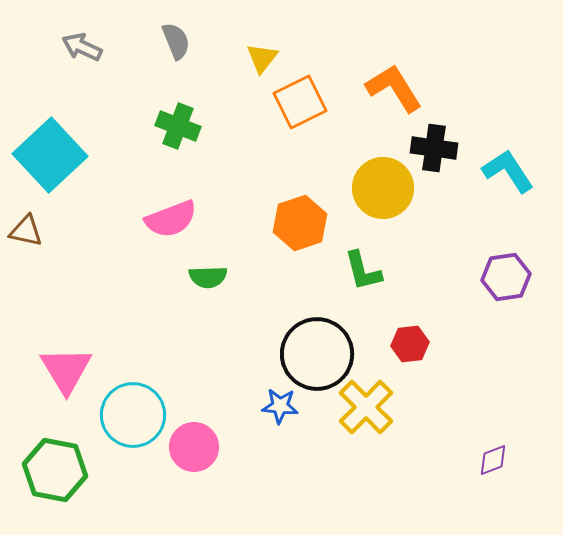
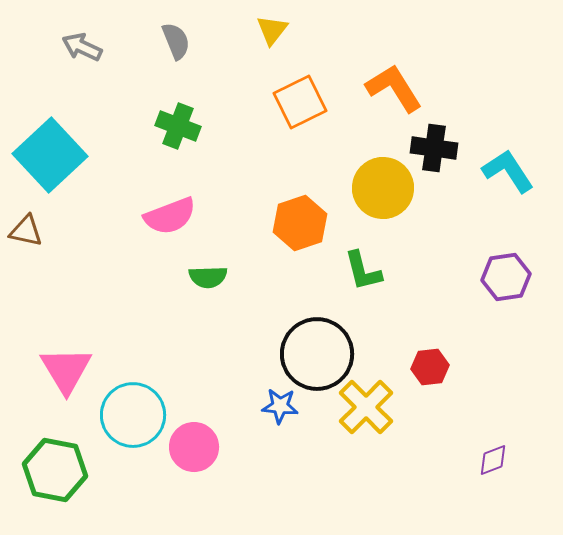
yellow triangle: moved 10 px right, 28 px up
pink semicircle: moved 1 px left, 3 px up
red hexagon: moved 20 px right, 23 px down
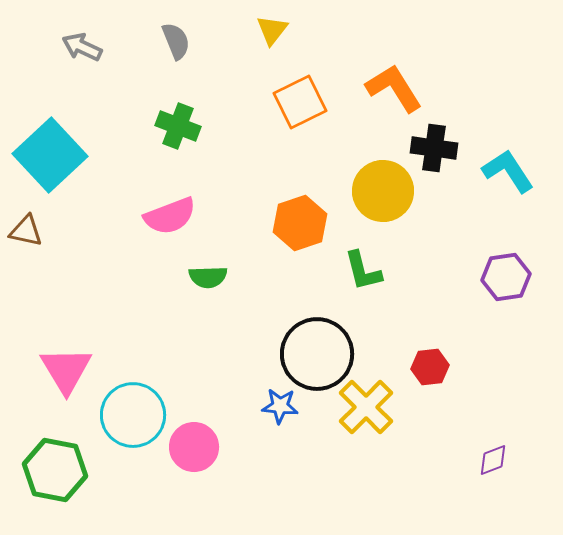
yellow circle: moved 3 px down
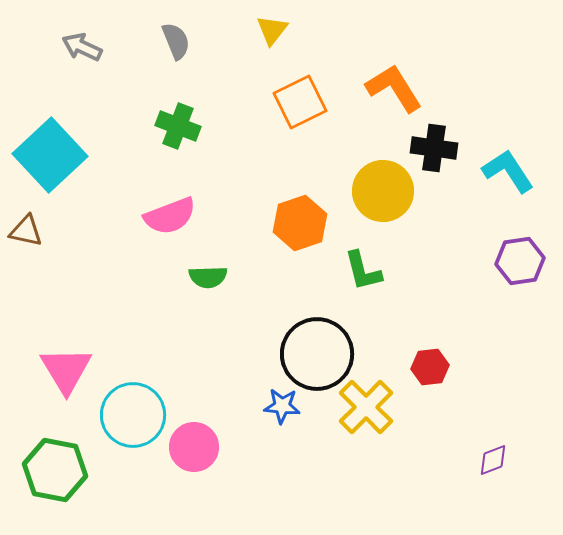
purple hexagon: moved 14 px right, 16 px up
blue star: moved 2 px right
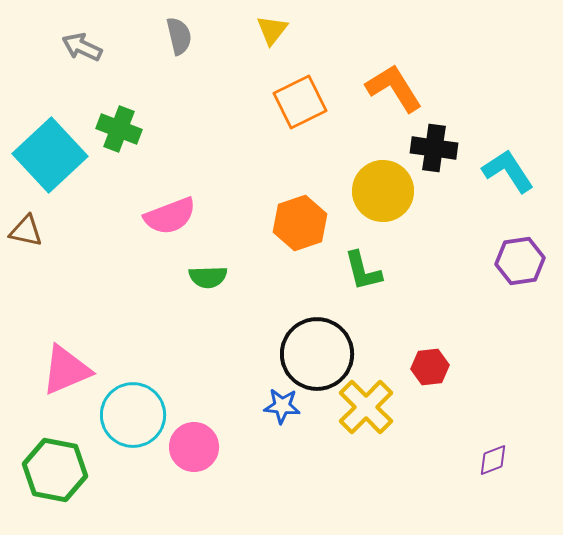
gray semicircle: moved 3 px right, 5 px up; rotated 9 degrees clockwise
green cross: moved 59 px left, 3 px down
pink triangle: rotated 38 degrees clockwise
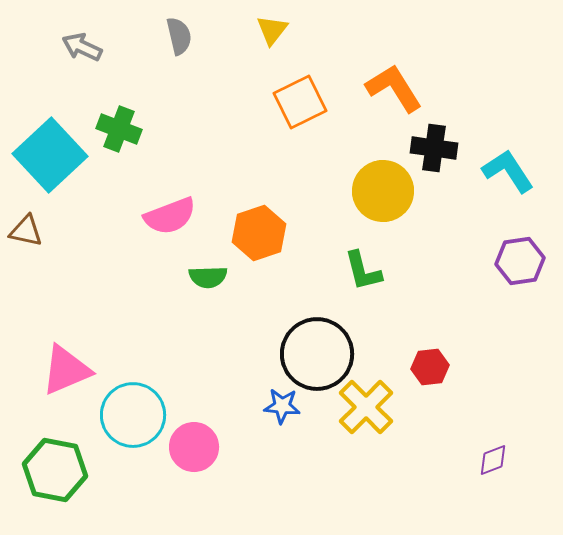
orange hexagon: moved 41 px left, 10 px down
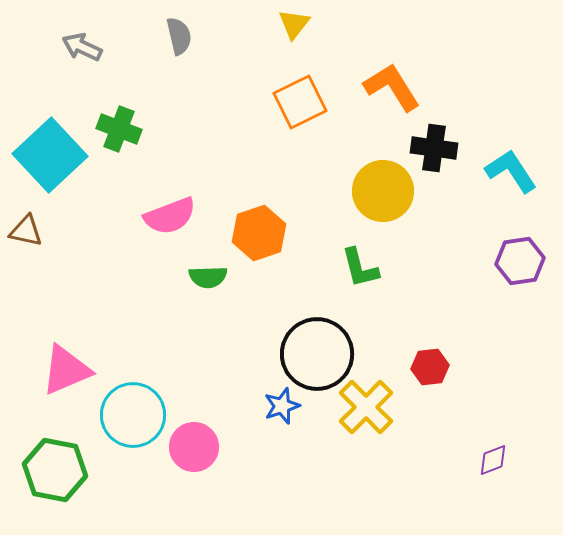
yellow triangle: moved 22 px right, 6 px up
orange L-shape: moved 2 px left, 1 px up
cyan L-shape: moved 3 px right
green L-shape: moved 3 px left, 3 px up
blue star: rotated 24 degrees counterclockwise
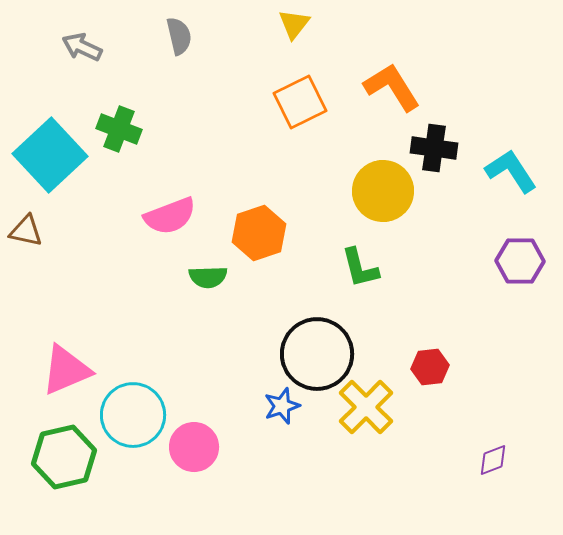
purple hexagon: rotated 9 degrees clockwise
green hexagon: moved 9 px right, 13 px up; rotated 24 degrees counterclockwise
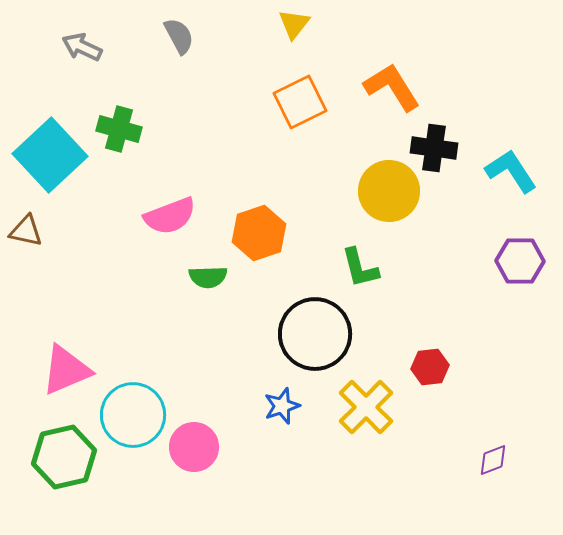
gray semicircle: rotated 15 degrees counterclockwise
green cross: rotated 6 degrees counterclockwise
yellow circle: moved 6 px right
black circle: moved 2 px left, 20 px up
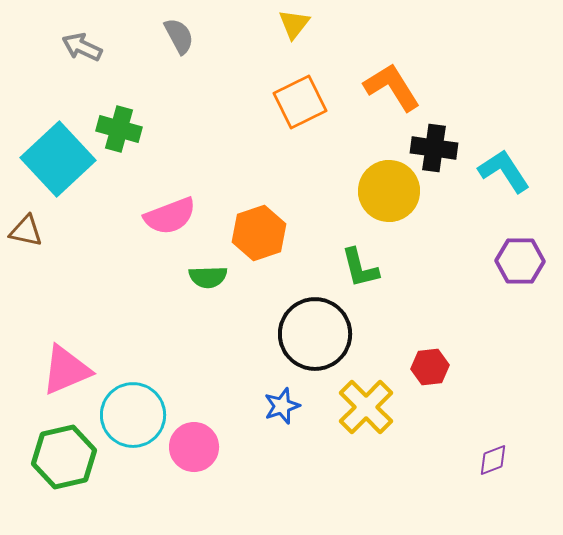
cyan square: moved 8 px right, 4 px down
cyan L-shape: moved 7 px left
